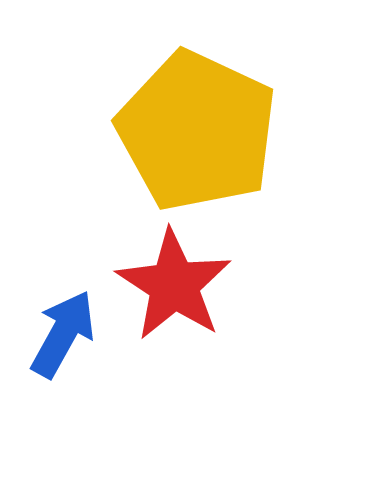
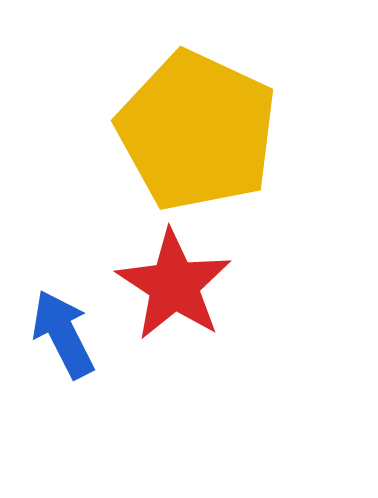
blue arrow: rotated 56 degrees counterclockwise
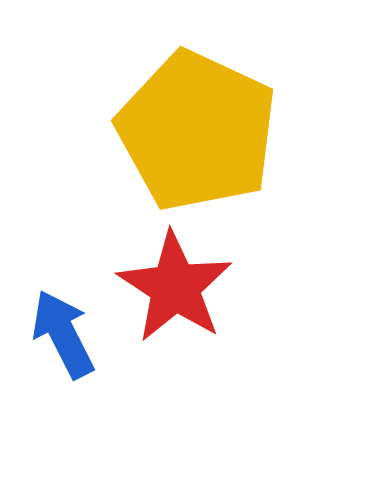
red star: moved 1 px right, 2 px down
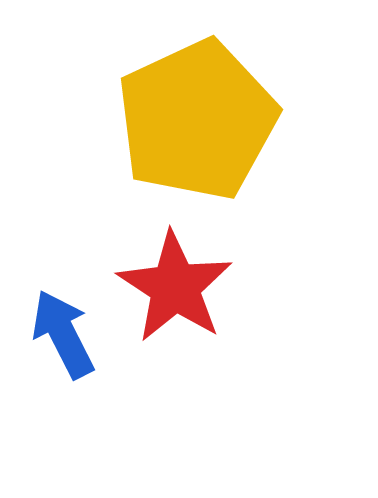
yellow pentagon: moved 11 px up; rotated 22 degrees clockwise
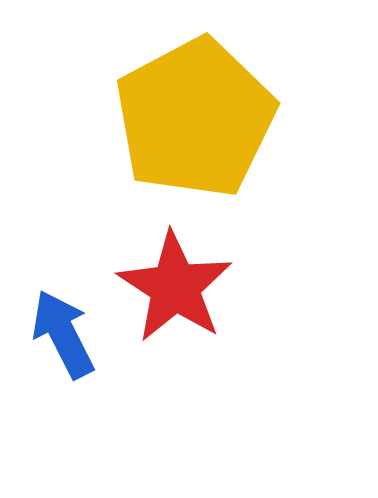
yellow pentagon: moved 2 px left, 2 px up; rotated 3 degrees counterclockwise
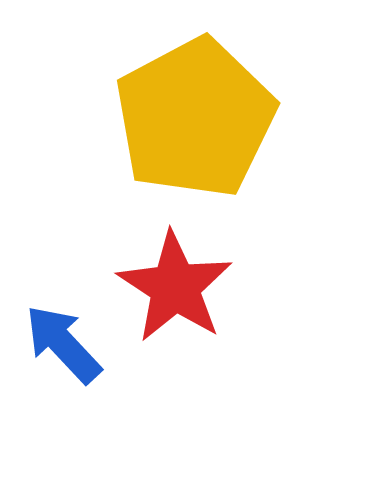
blue arrow: moved 10 px down; rotated 16 degrees counterclockwise
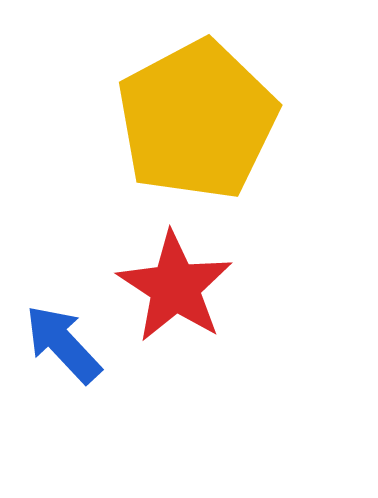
yellow pentagon: moved 2 px right, 2 px down
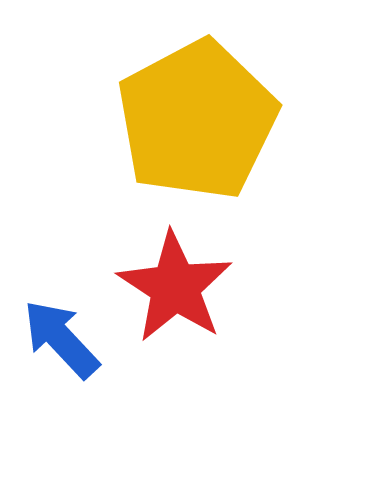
blue arrow: moved 2 px left, 5 px up
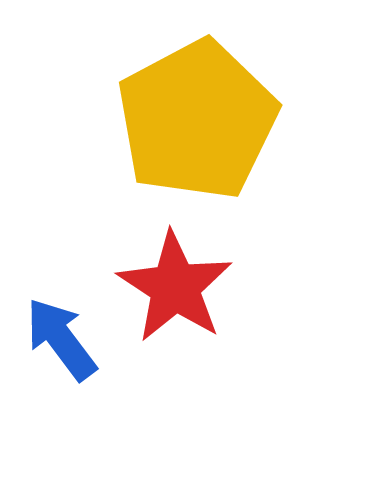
blue arrow: rotated 6 degrees clockwise
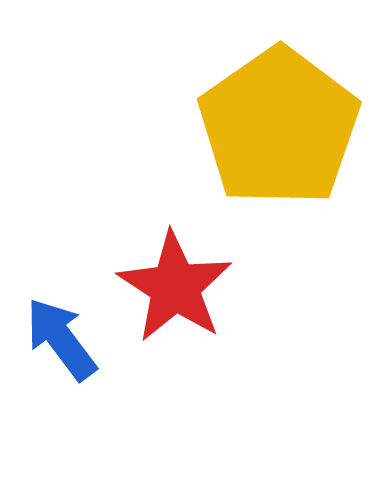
yellow pentagon: moved 82 px right, 7 px down; rotated 7 degrees counterclockwise
